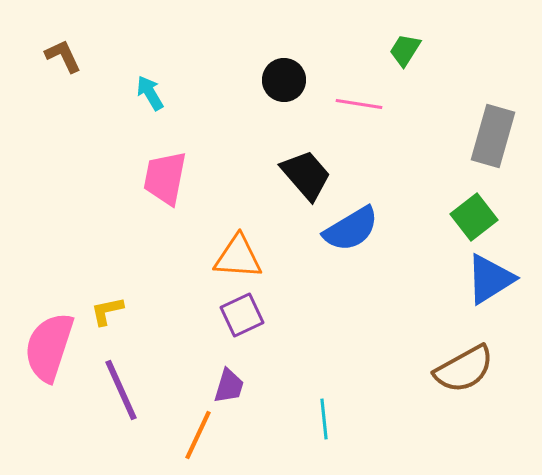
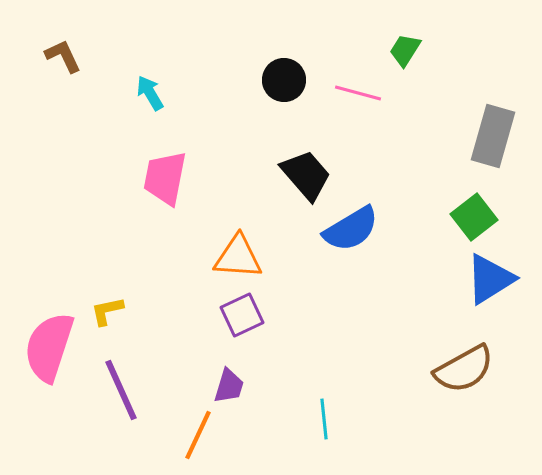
pink line: moved 1 px left, 11 px up; rotated 6 degrees clockwise
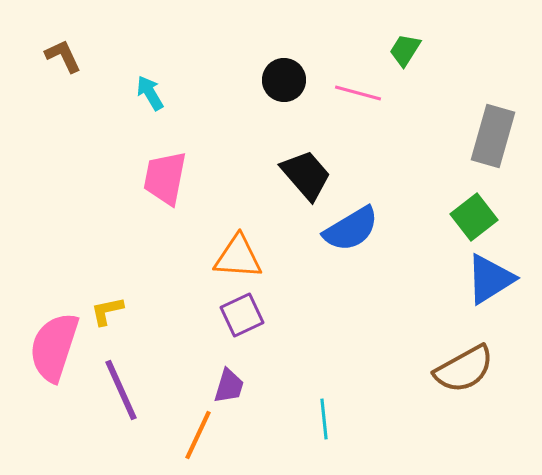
pink semicircle: moved 5 px right
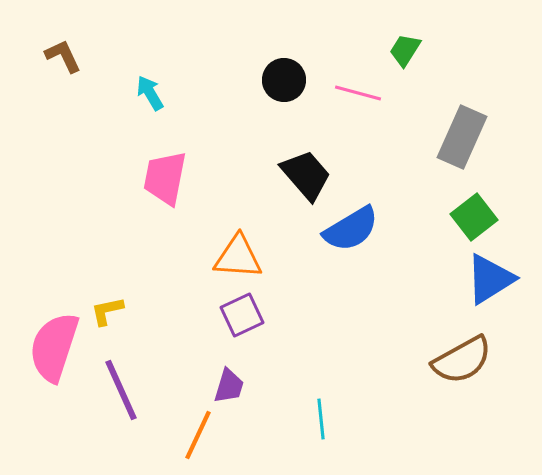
gray rectangle: moved 31 px left, 1 px down; rotated 8 degrees clockwise
brown semicircle: moved 2 px left, 9 px up
cyan line: moved 3 px left
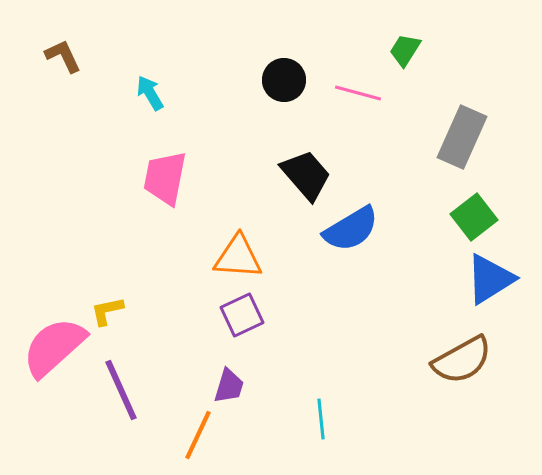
pink semicircle: rotated 30 degrees clockwise
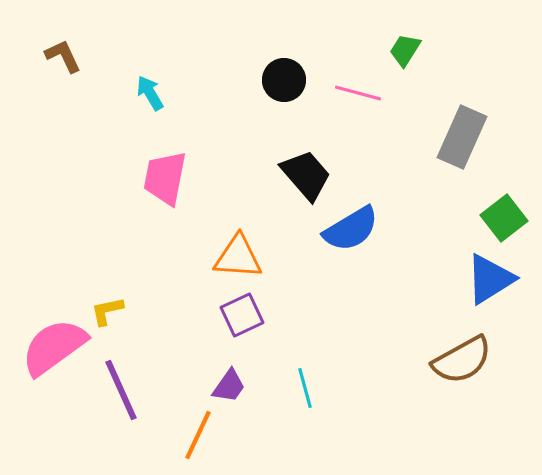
green square: moved 30 px right, 1 px down
pink semicircle: rotated 6 degrees clockwise
purple trapezoid: rotated 18 degrees clockwise
cyan line: moved 16 px left, 31 px up; rotated 9 degrees counterclockwise
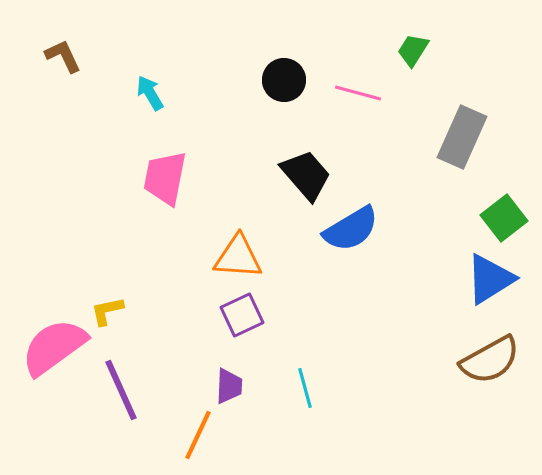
green trapezoid: moved 8 px right
brown semicircle: moved 28 px right
purple trapezoid: rotated 33 degrees counterclockwise
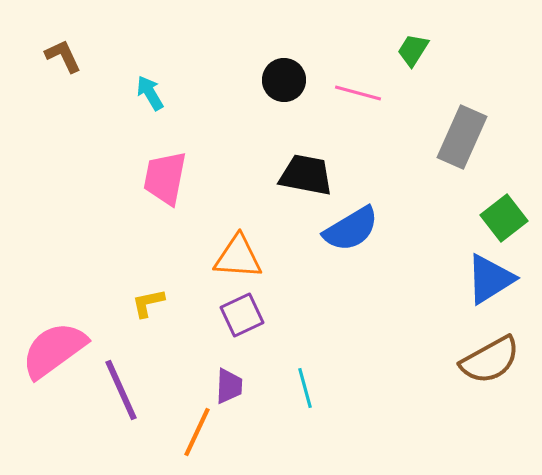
black trapezoid: rotated 38 degrees counterclockwise
yellow L-shape: moved 41 px right, 8 px up
pink semicircle: moved 3 px down
orange line: moved 1 px left, 3 px up
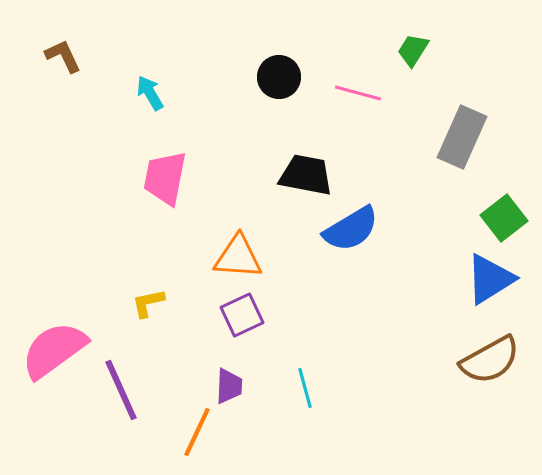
black circle: moved 5 px left, 3 px up
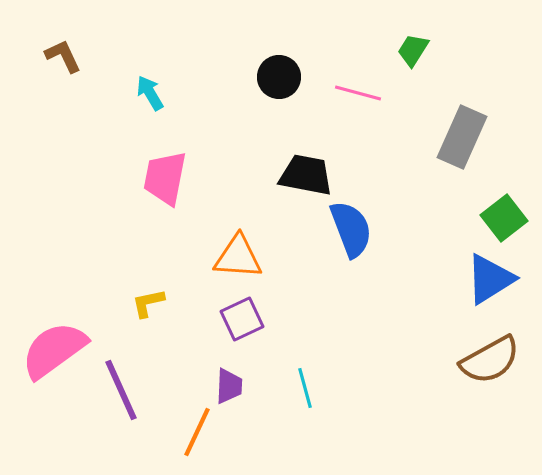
blue semicircle: rotated 80 degrees counterclockwise
purple square: moved 4 px down
